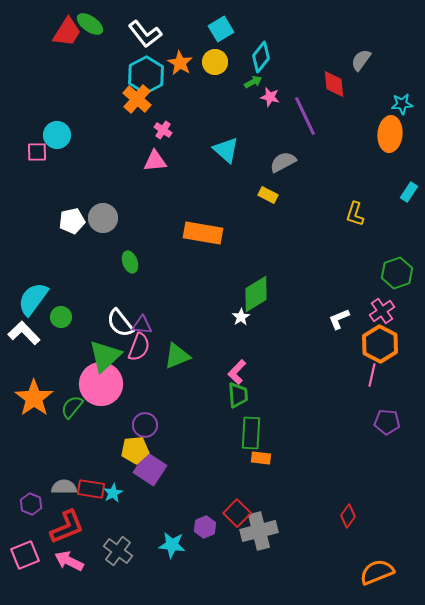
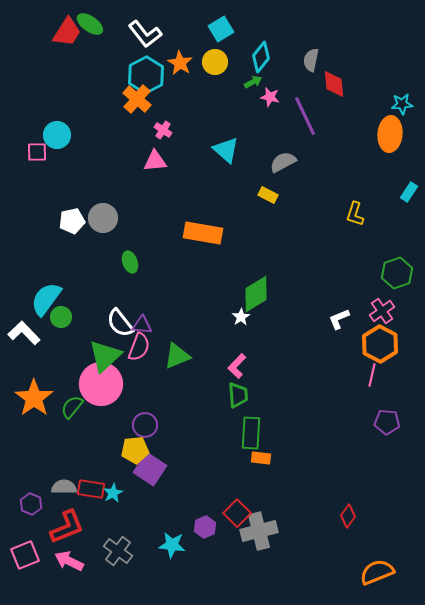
gray semicircle at (361, 60): moved 50 px left; rotated 25 degrees counterclockwise
cyan semicircle at (33, 299): moved 13 px right
pink L-shape at (237, 372): moved 6 px up
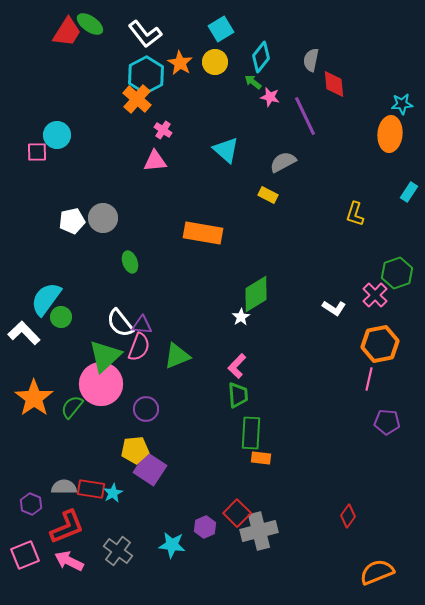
green arrow at (253, 82): rotated 114 degrees counterclockwise
pink cross at (382, 311): moved 7 px left, 16 px up; rotated 10 degrees counterclockwise
white L-shape at (339, 319): moved 5 px left, 11 px up; rotated 125 degrees counterclockwise
orange hexagon at (380, 344): rotated 21 degrees clockwise
pink line at (372, 375): moved 3 px left, 4 px down
purple circle at (145, 425): moved 1 px right, 16 px up
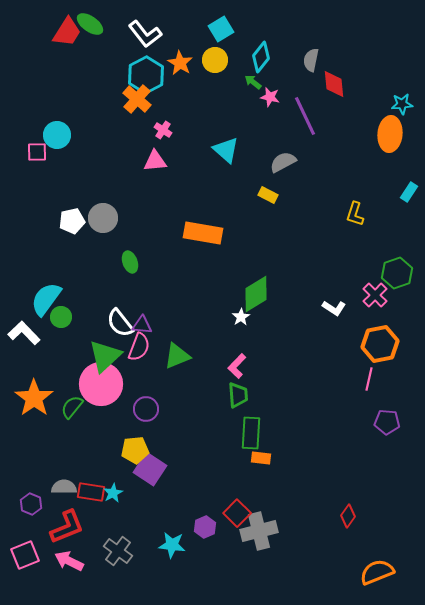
yellow circle at (215, 62): moved 2 px up
red rectangle at (91, 489): moved 3 px down
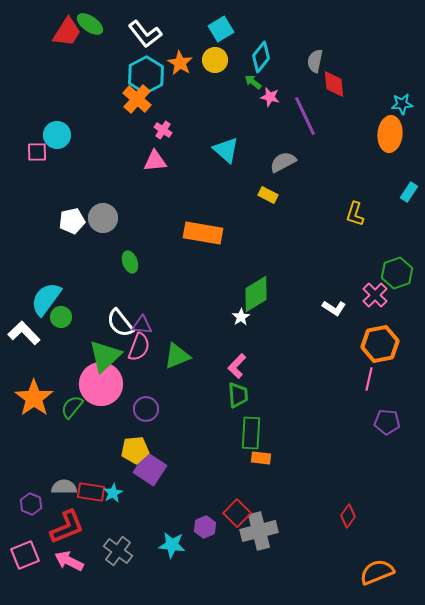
gray semicircle at (311, 60): moved 4 px right, 1 px down
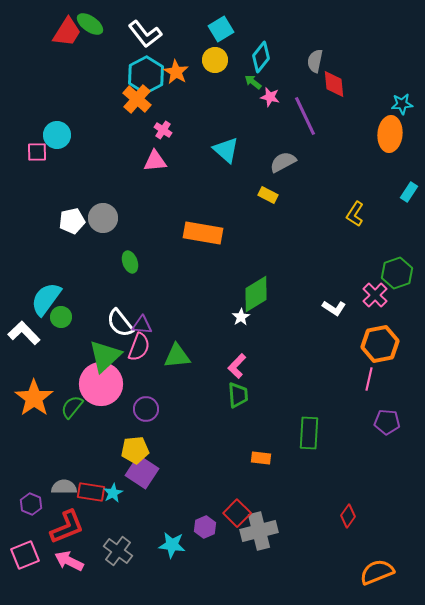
orange star at (180, 63): moved 4 px left, 9 px down
yellow L-shape at (355, 214): rotated 15 degrees clockwise
green triangle at (177, 356): rotated 16 degrees clockwise
green rectangle at (251, 433): moved 58 px right
purple square at (150, 469): moved 8 px left, 3 px down
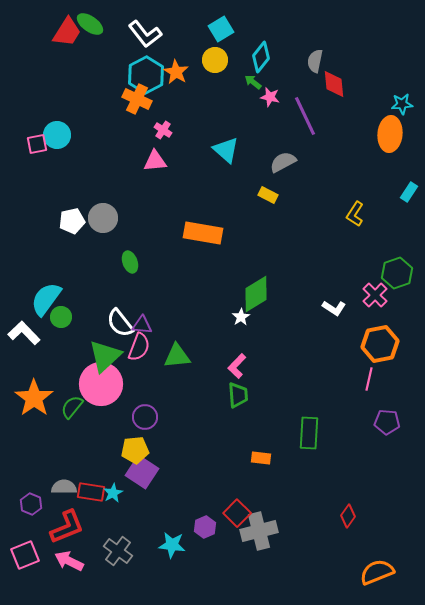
orange cross at (137, 99): rotated 16 degrees counterclockwise
pink square at (37, 152): moved 8 px up; rotated 10 degrees counterclockwise
purple circle at (146, 409): moved 1 px left, 8 px down
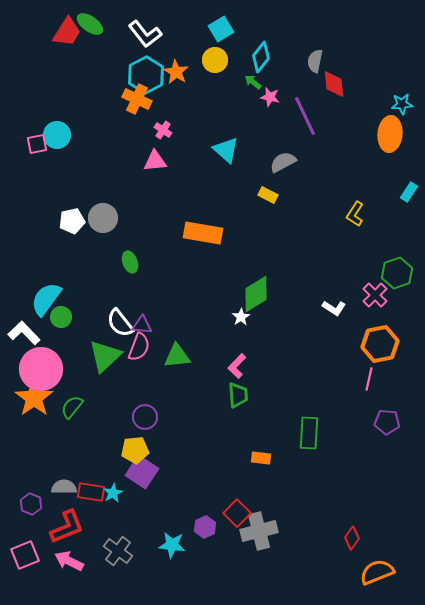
pink circle at (101, 384): moved 60 px left, 15 px up
red diamond at (348, 516): moved 4 px right, 22 px down
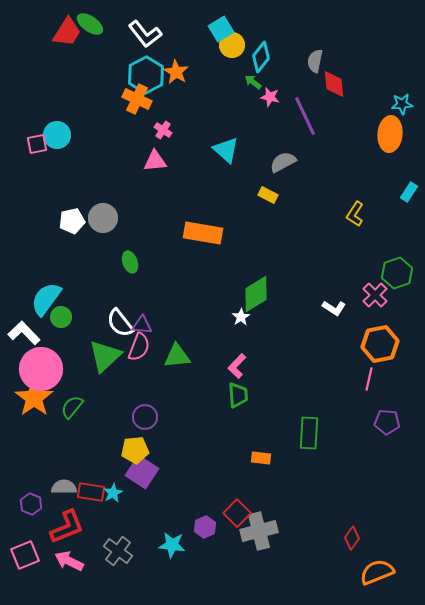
yellow circle at (215, 60): moved 17 px right, 15 px up
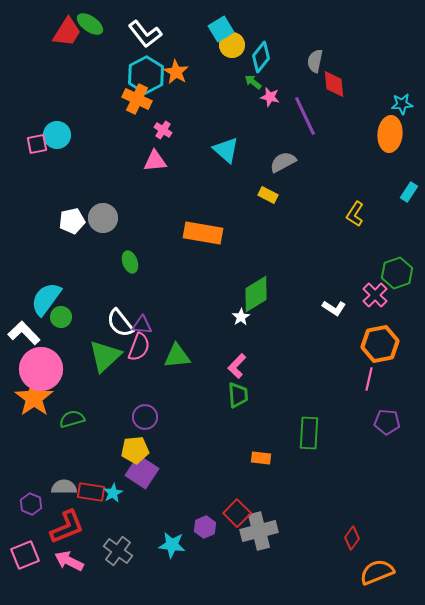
green semicircle at (72, 407): moved 12 px down; rotated 35 degrees clockwise
